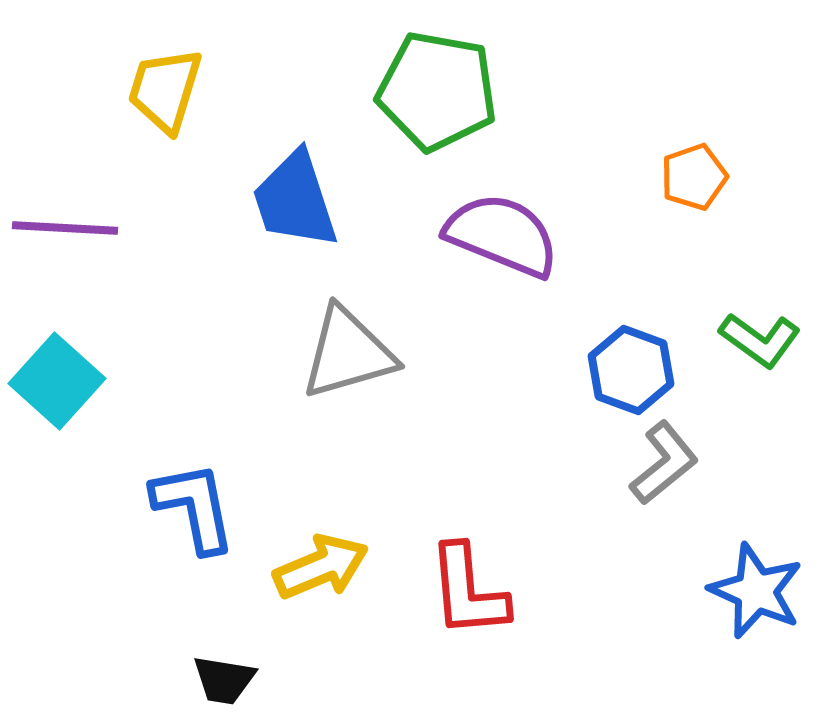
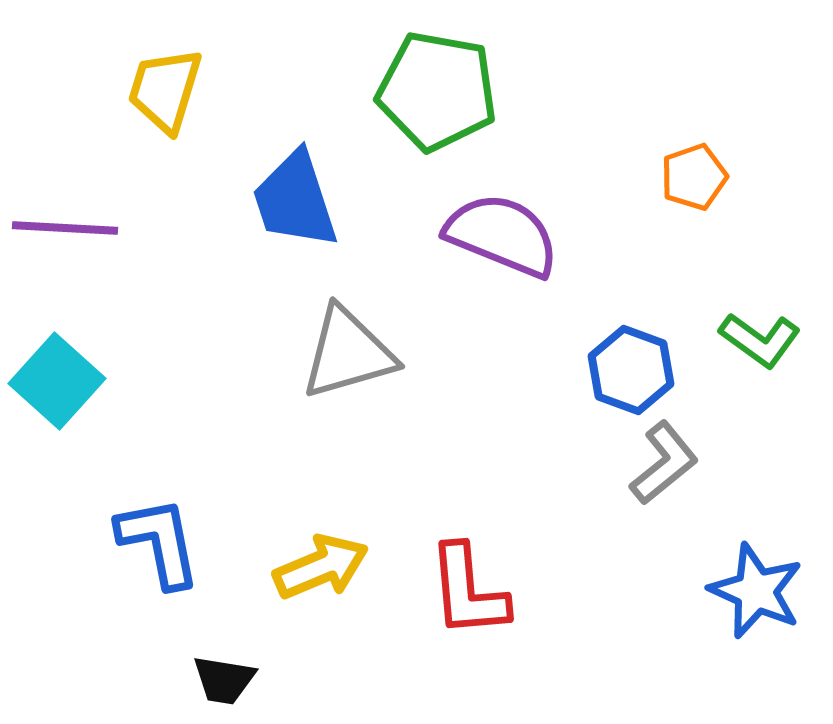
blue L-shape: moved 35 px left, 35 px down
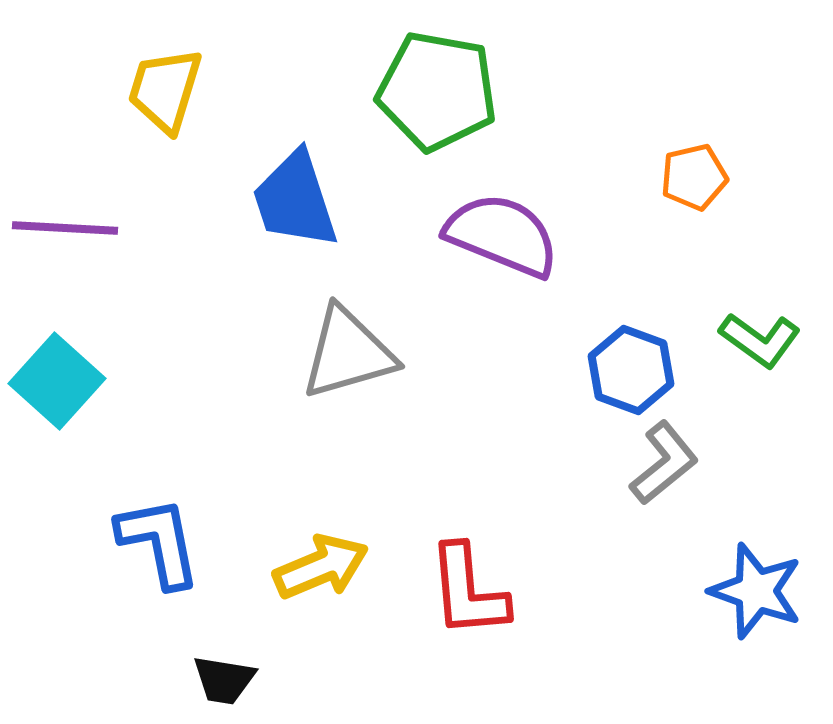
orange pentagon: rotated 6 degrees clockwise
blue star: rotated 4 degrees counterclockwise
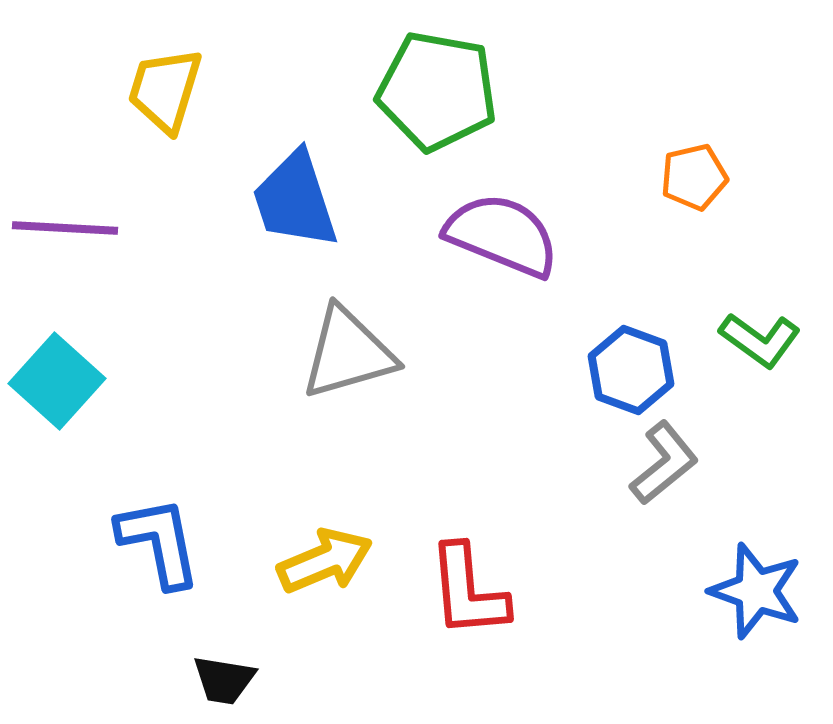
yellow arrow: moved 4 px right, 6 px up
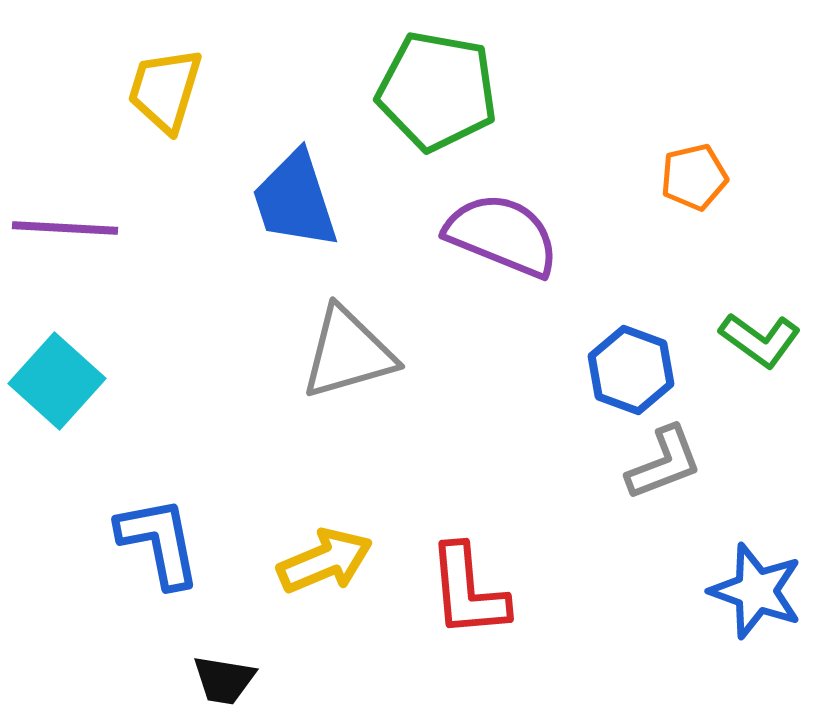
gray L-shape: rotated 18 degrees clockwise
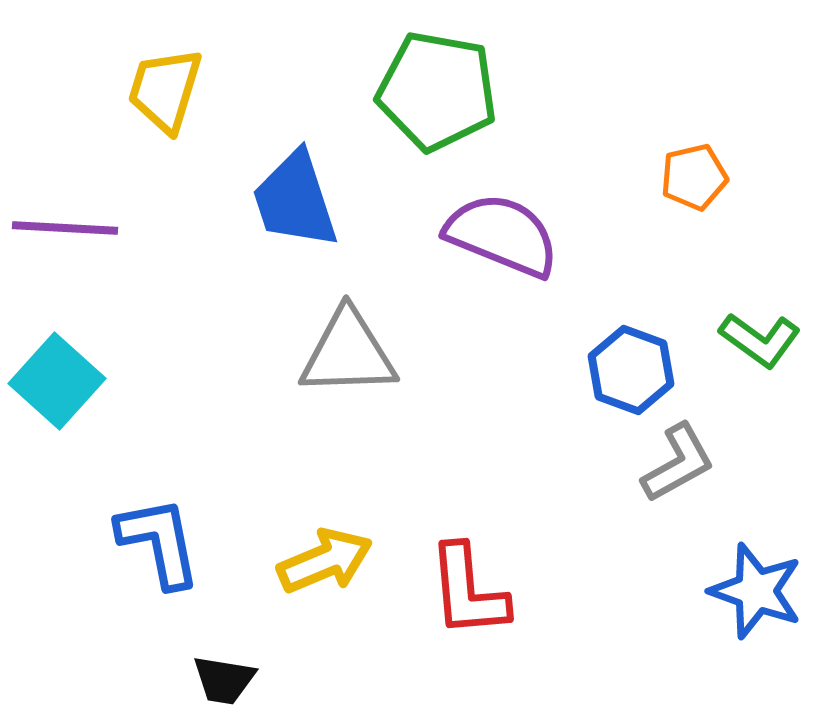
gray triangle: rotated 14 degrees clockwise
gray L-shape: moved 14 px right; rotated 8 degrees counterclockwise
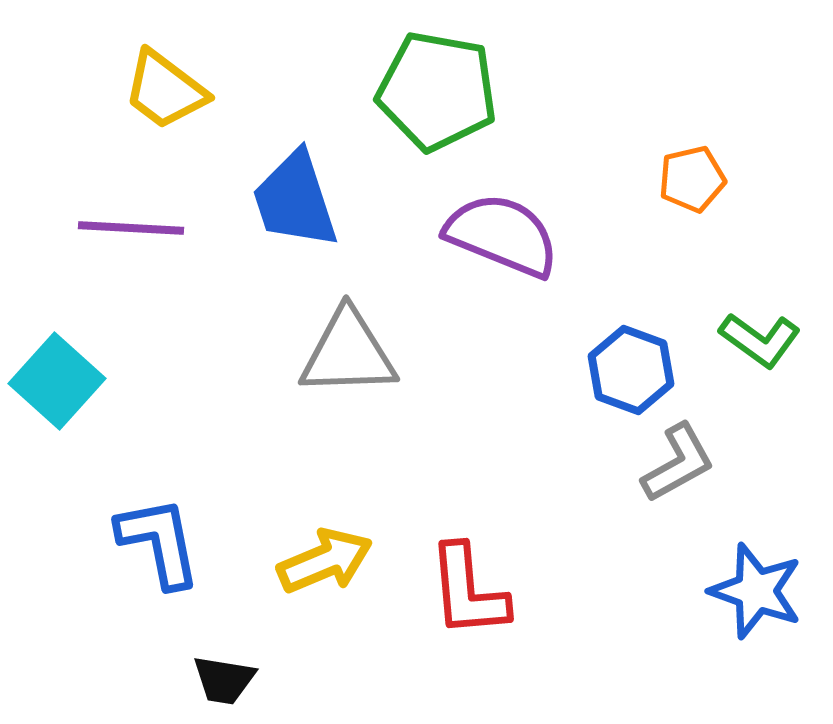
yellow trapezoid: rotated 70 degrees counterclockwise
orange pentagon: moved 2 px left, 2 px down
purple line: moved 66 px right
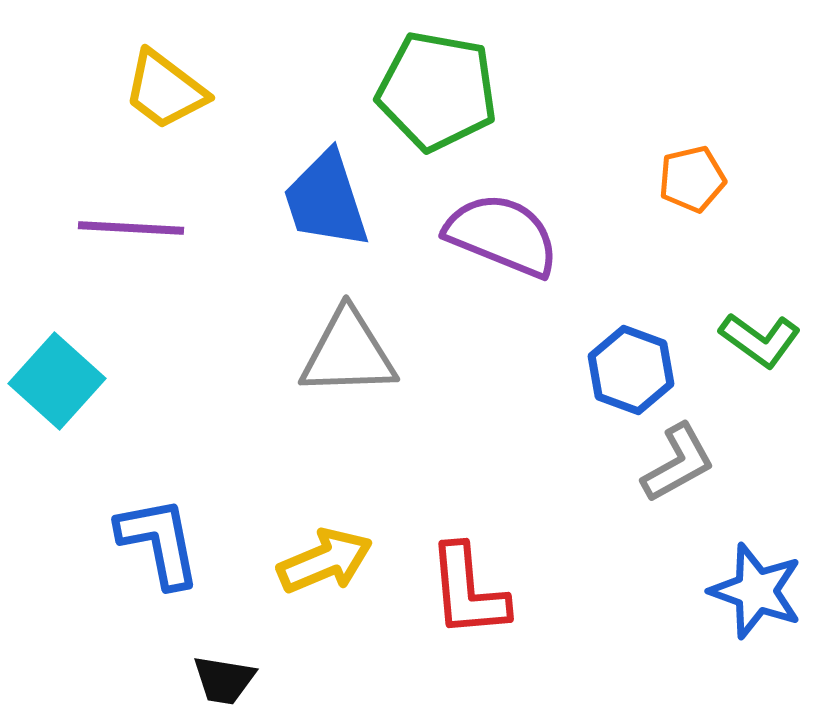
blue trapezoid: moved 31 px right
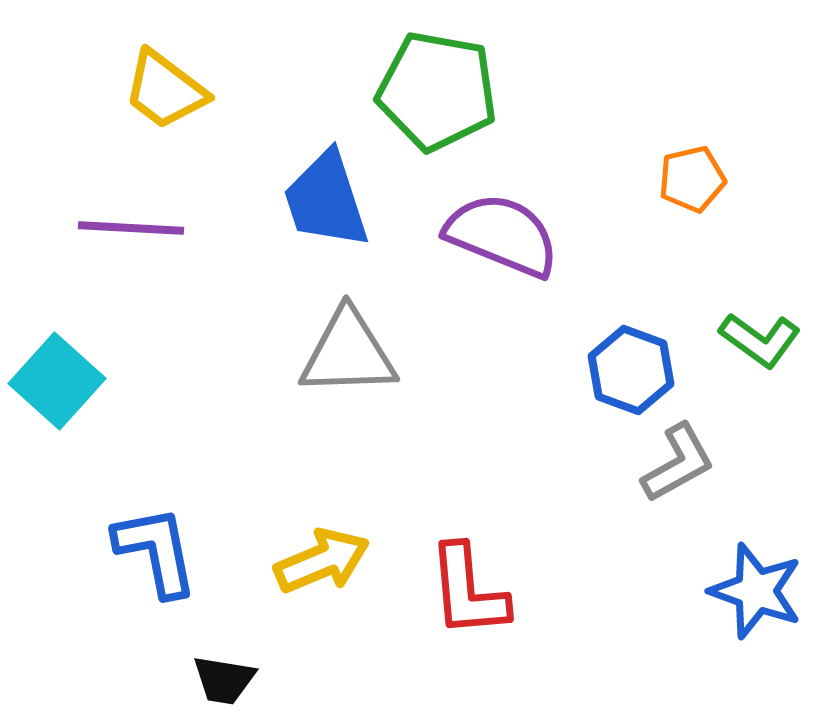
blue L-shape: moved 3 px left, 9 px down
yellow arrow: moved 3 px left
